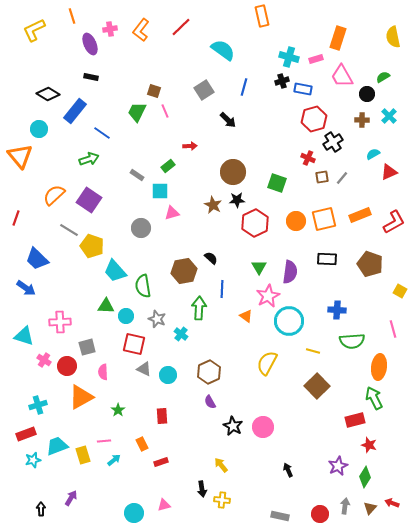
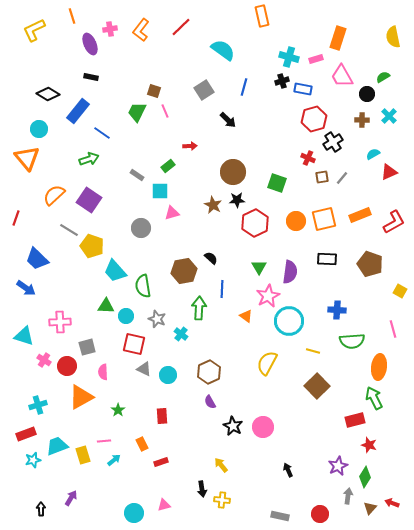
blue rectangle at (75, 111): moved 3 px right
orange triangle at (20, 156): moved 7 px right, 2 px down
gray arrow at (345, 506): moved 3 px right, 10 px up
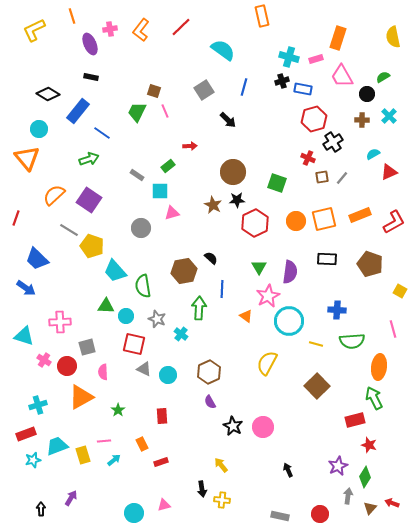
yellow line at (313, 351): moved 3 px right, 7 px up
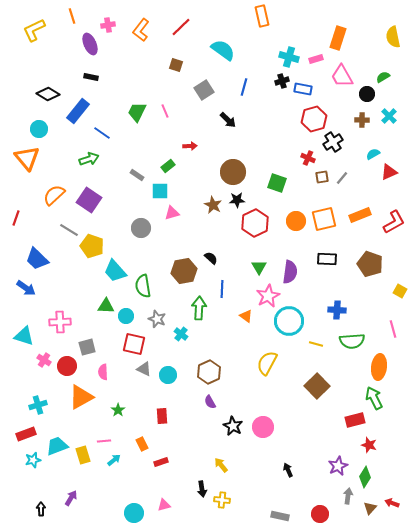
pink cross at (110, 29): moved 2 px left, 4 px up
brown square at (154, 91): moved 22 px right, 26 px up
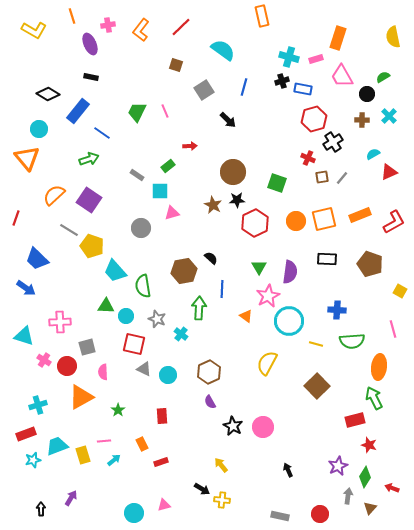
yellow L-shape at (34, 30): rotated 125 degrees counterclockwise
black arrow at (202, 489): rotated 49 degrees counterclockwise
red arrow at (392, 503): moved 15 px up
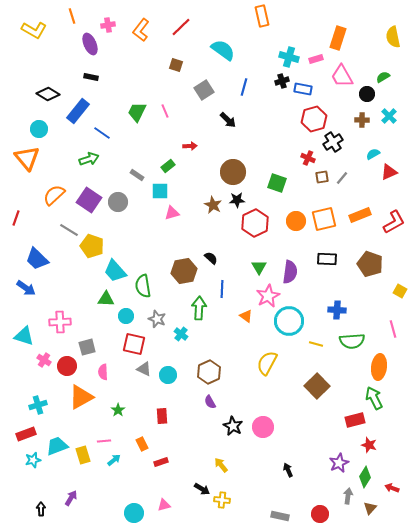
gray circle at (141, 228): moved 23 px left, 26 px up
green triangle at (106, 306): moved 7 px up
purple star at (338, 466): moved 1 px right, 3 px up
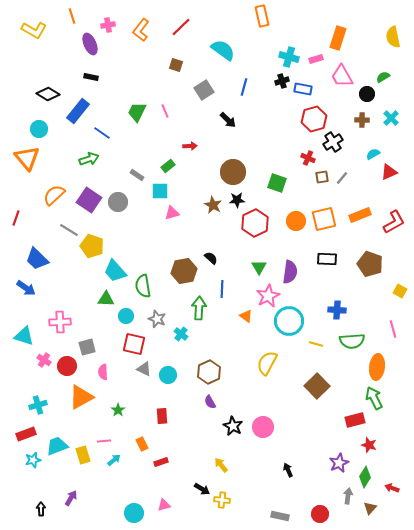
cyan cross at (389, 116): moved 2 px right, 2 px down
orange ellipse at (379, 367): moved 2 px left
